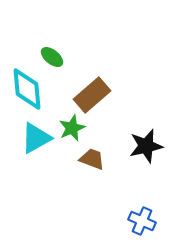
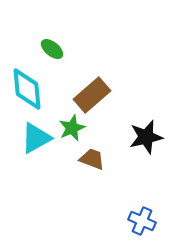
green ellipse: moved 8 px up
black star: moved 9 px up
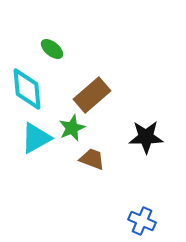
black star: rotated 12 degrees clockwise
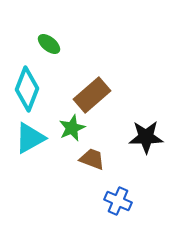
green ellipse: moved 3 px left, 5 px up
cyan diamond: rotated 27 degrees clockwise
cyan triangle: moved 6 px left
blue cross: moved 24 px left, 20 px up
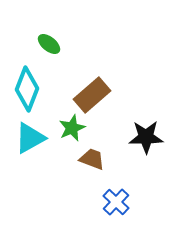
blue cross: moved 2 px left, 1 px down; rotated 20 degrees clockwise
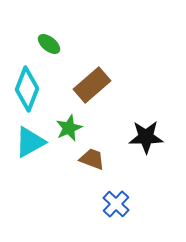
brown rectangle: moved 10 px up
green star: moved 3 px left
cyan triangle: moved 4 px down
blue cross: moved 2 px down
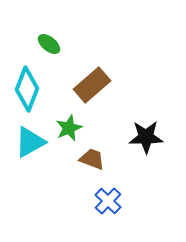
blue cross: moved 8 px left, 3 px up
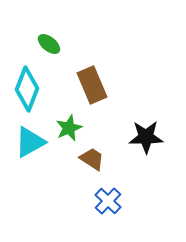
brown rectangle: rotated 72 degrees counterclockwise
brown trapezoid: rotated 12 degrees clockwise
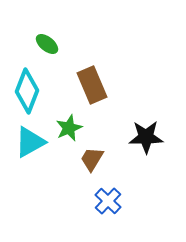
green ellipse: moved 2 px left
cyan diamond: moved 2 px down
brown trapezoid: rotated 92 degrees counterclockwise
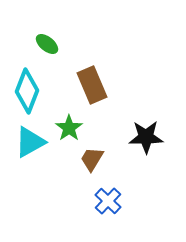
green star: rotated 12 degrees counterclockwise
